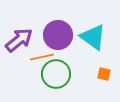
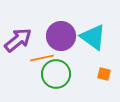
purple circle: moved 3 px right, 1 px down
purple arrow: moved 1 px left
orange line: moved 1 px down
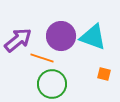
cyan triangle: rotated 16 degrees counterclockwise
orange line: rotated 30 degrees clockwise
green circle: moved 4 px left, 10 px down
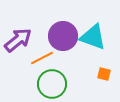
purple circle: moved 2 px right
orange line: rotated 45 degrees counterclockwise
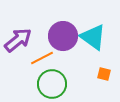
cyan triangle: rotated 16 degrees clockwise
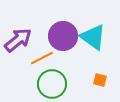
orange square: moved 4 px left, 6 px down
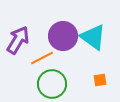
purple arrow: rotated 20 degrees counterclockwise
orange square: rotated 24 degrees counterclockwise
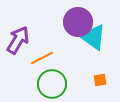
purple circle: moved 15 px right, 14 px up
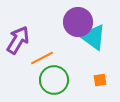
green circle: moved 2 px right, 4 px up
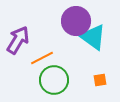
purple circle: moved 2 px left, 1 px up
